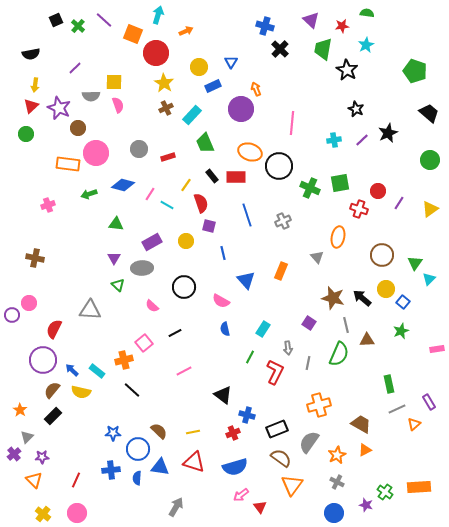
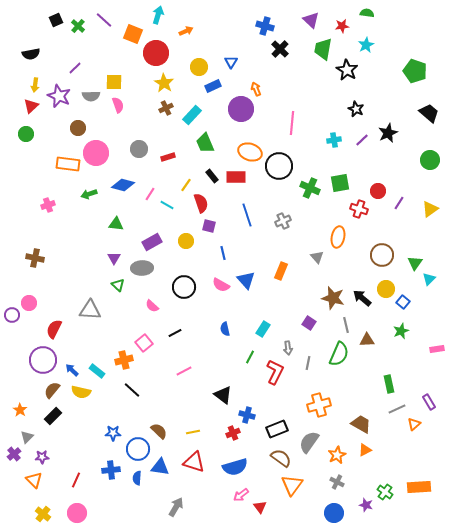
purple star at (59, 108): moved 12 px up
pink semicircle at (221, 301): moved 16 px up
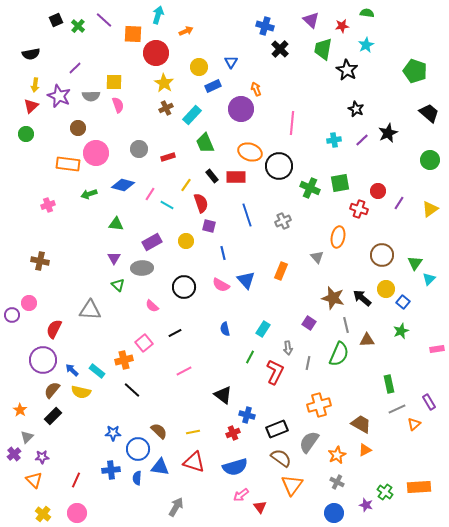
orange square at (133, 34): rotated 18 degrees counterclockwise
brown cross at (35, 258): moved 5 px right, 3 px down
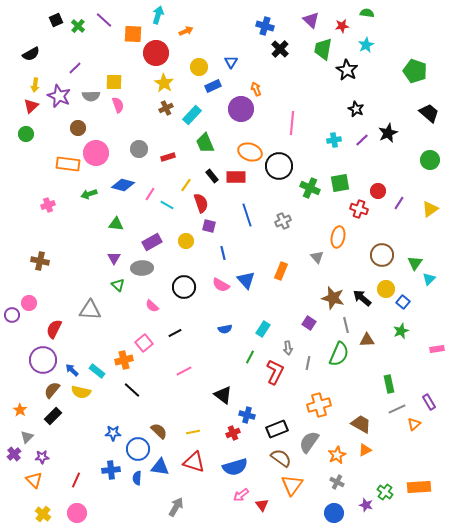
black semicircle at (31, 54): rotated 18 degrees counterclockwise
blue semicircle at (225, 329): rotated 88 degrees counterclockwise
red triangle at (260, 507): moved 2 px right, 2 px up
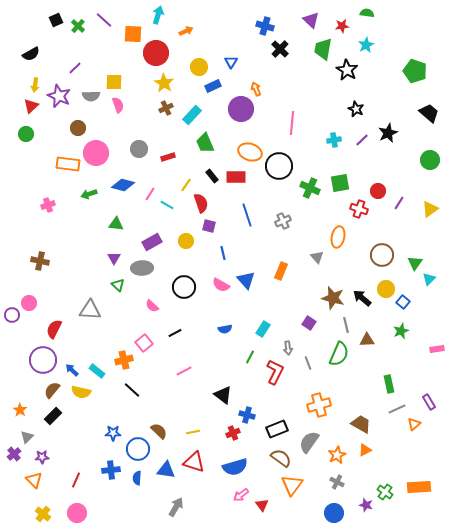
gray line at (308, 363): rotated 32 degrees counterclockwise
blue triangle at (160, 467): moved 6 px right, 3 px down
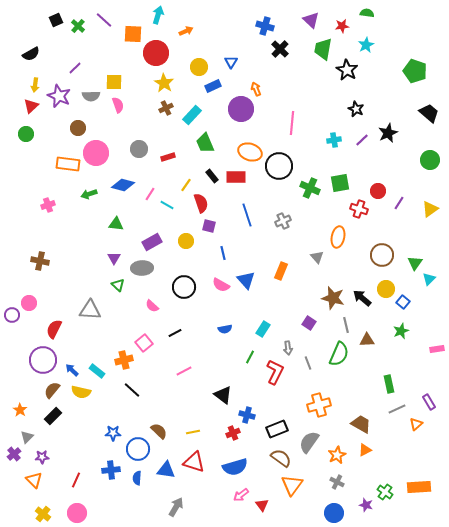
orange triangle at (414, 424): moved 2 px right
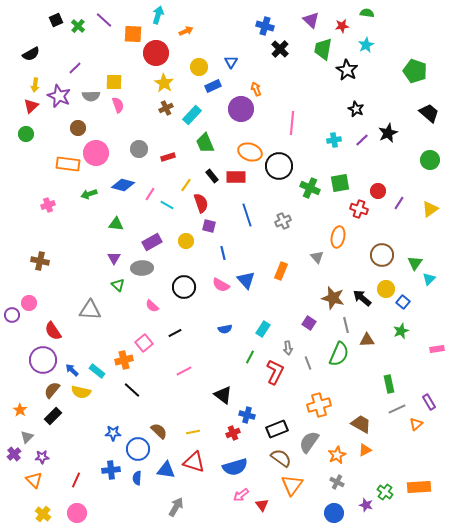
red semicircle at (54, 329): moved 1 px left, 2 px down; rotated 60 degrees counterclockwise
